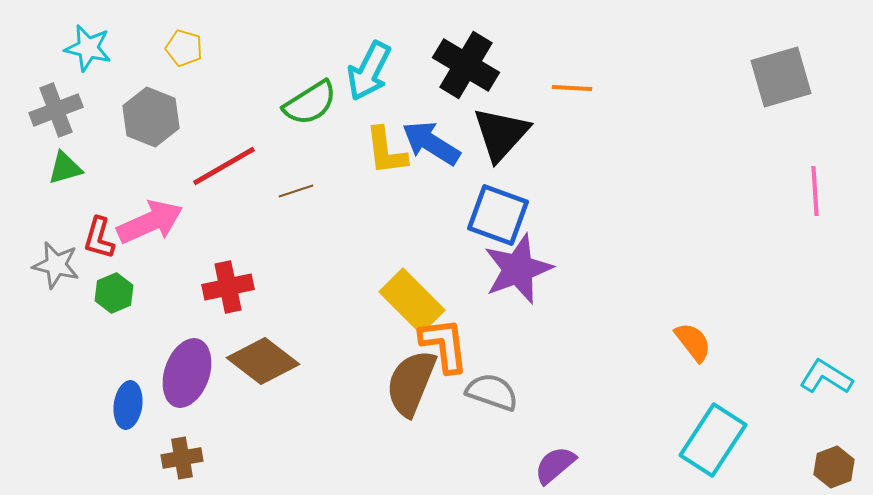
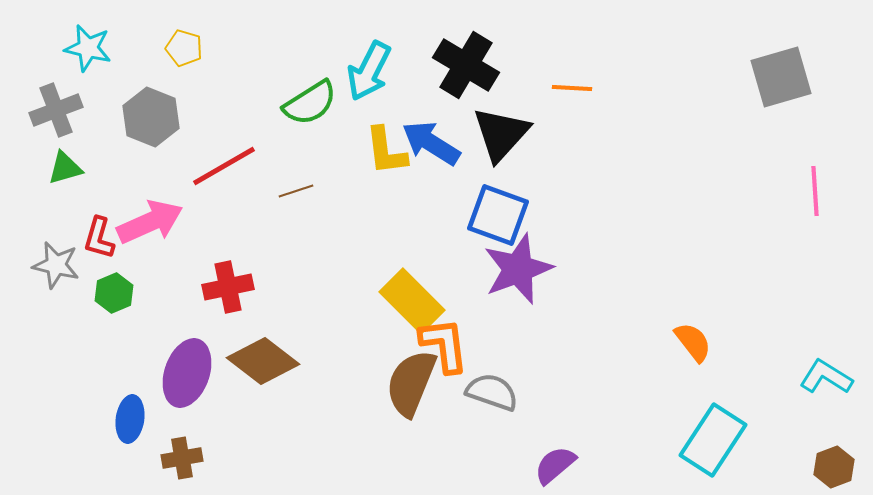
blue ellipse: moved 2 px right, 14 px down
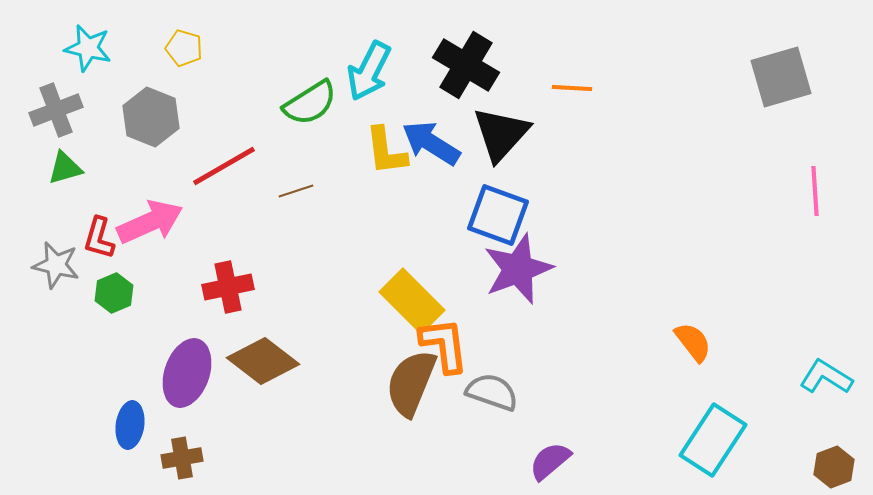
blue ellipse: moved 6 px down
purple semicircle: moved 5 px left, 4 px up
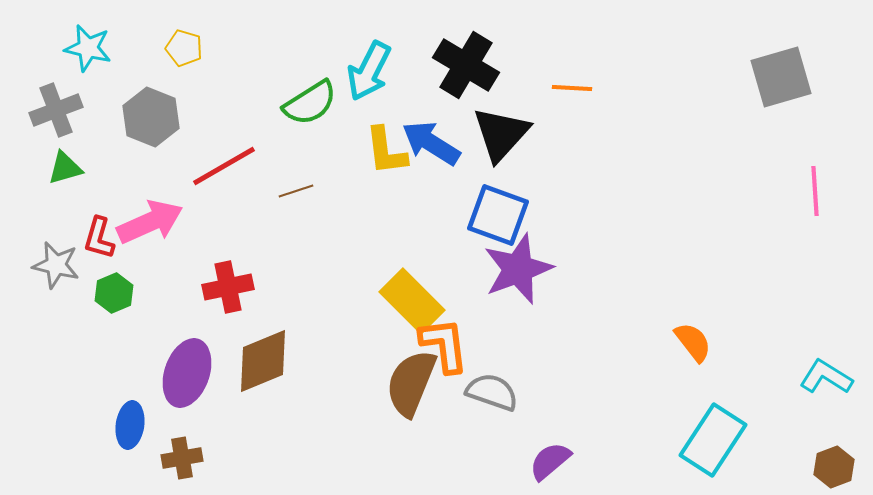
brown diamond: rotated 60 degrees counterclockwise
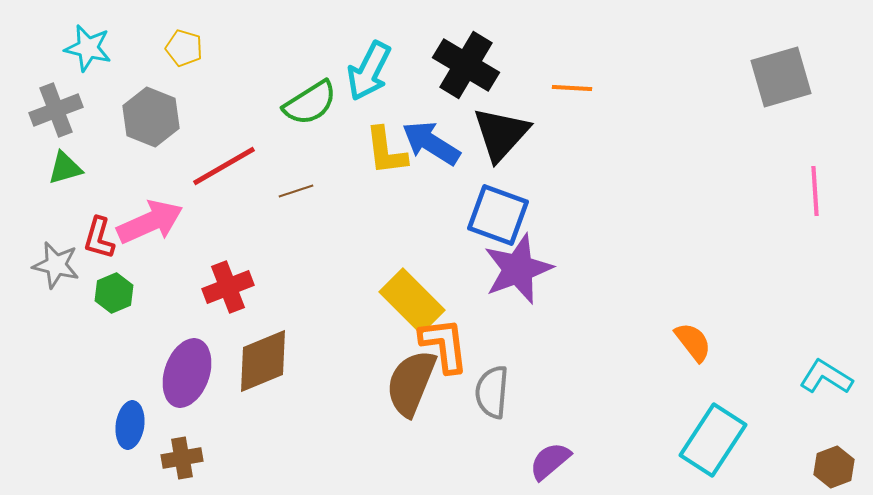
red cross: rotated 9 degrees counterclockwise
gray semicircle: rotated 104 degrees counterclockwise
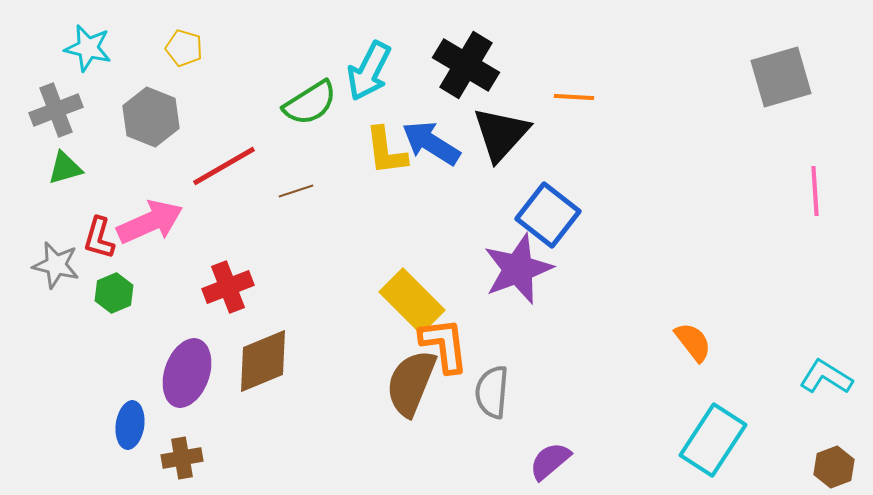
orange line: moved 2 px right, 9 px down
blue square: moved 50 px right; rotated 18 degrees clockwise
